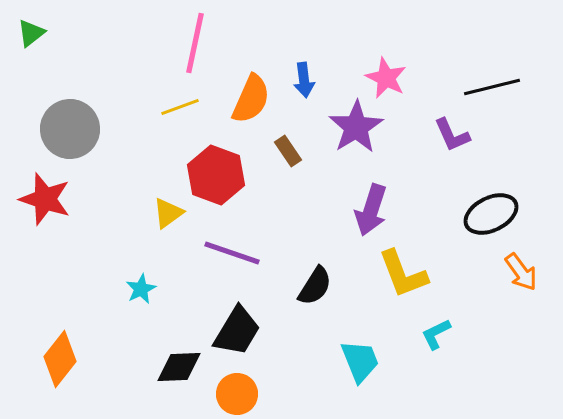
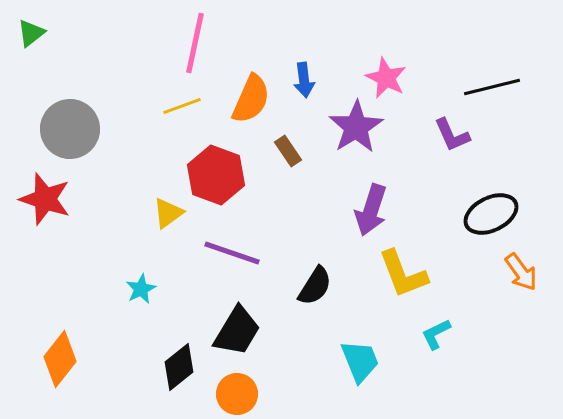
yellow line: moved 2 px right, 1 px up
black diamond: rotated 36 degrees counterclockwise
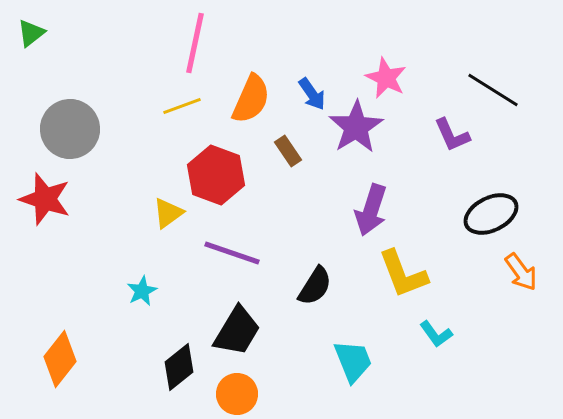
blue arrow: moved 8 px right, 14 px down; rotated 28 degrees counterclockwise
black line: moved 1 px right, 3 px down; rotated 46 degrees clockwise
cyan star: moved 1 px right, 2 px down
cyan L-shape: rotated 100 degrees counterclockwise
cyan trapezoid: moved 7 px left
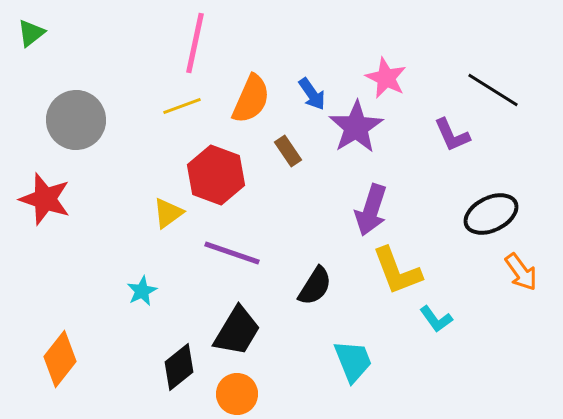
gray circle: moved 6 px right, 9 px up
yellow L-shape: moved 6 px left, 3 px up
cyan L-shape: moved 15 px up
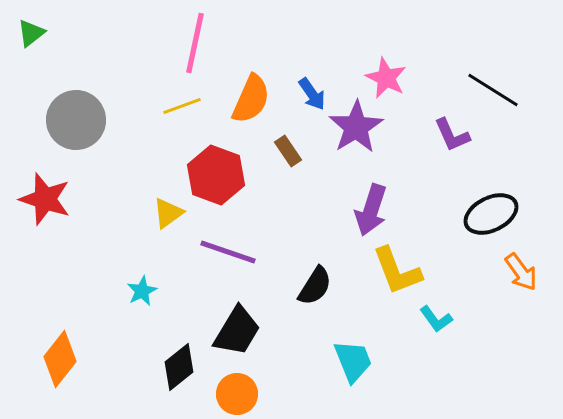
purple line: moved 4 px left, 1 px up
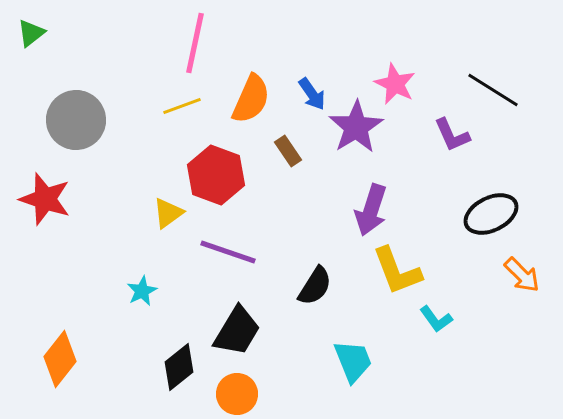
pink star: moved 9 px right, 6 px down
orange arrow: moved 1 px right, 3 px down; rotated 9 degrees counterclockwise
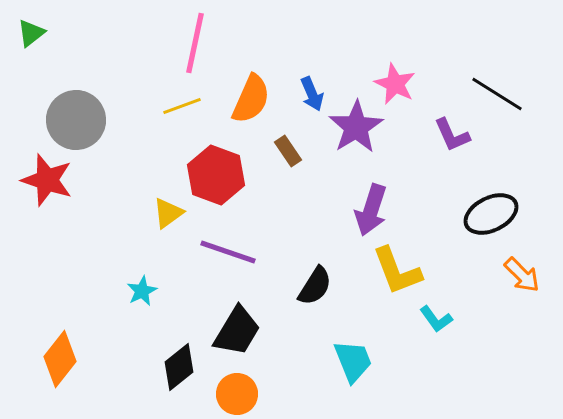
black line: moved 4 px right, 4 px down
blue arrow: rotated 12 degrees clockwise
red star: moved 2 px right, 19 px up
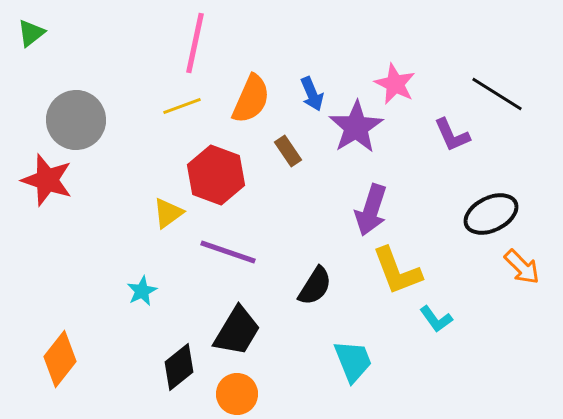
orange arrow: moved 8 px up
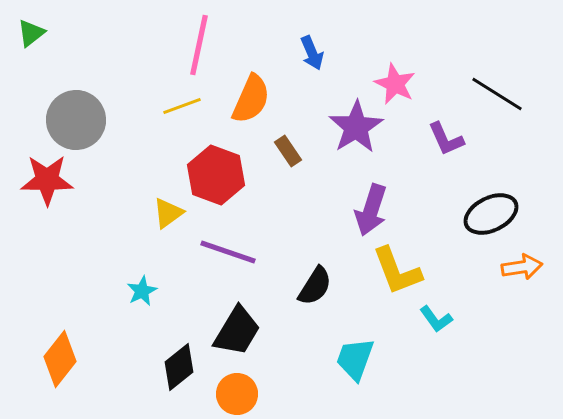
pink line: moved 4 px right, 2 px down
blue arrow: moved 41 px up
purple L-shape: moved 6 px left, 4 px down
red star: rotated 18 degrees counterclockwise
orange arrow: rotated 54 degrees counterclockwise
cyan trapezoid: moved 2 px right, 2 px up; rotated 138 degrees counterclockwise
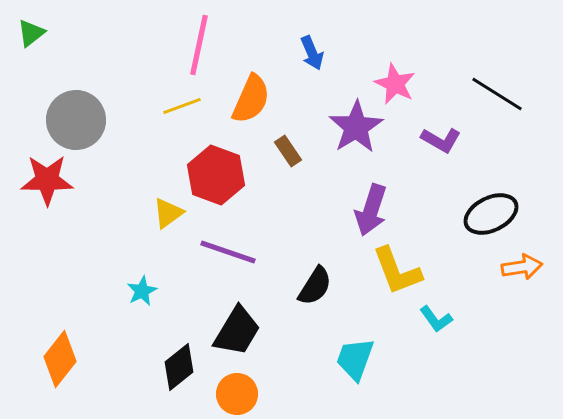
purple L-shape: moved 5 px left, 1 px down; rotated 36 degrees counterclockwise
